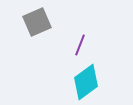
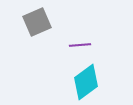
purple line: rotated 65 degrees clockwise
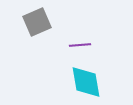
cyan diamond: rotated 63 degrees counterclockwise
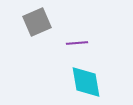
purple line: moved 3 px left, 2 px up
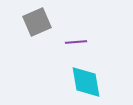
purple line: moved 1 px left, 1 px up
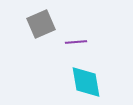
gray square: moved 4 px right, 2 px down
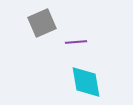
gray square: moved 1 px right, 1 px up
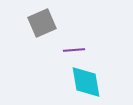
purple line: moved 2 px left, 8 px down
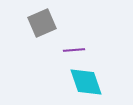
cyan diamond: rotated 9 degrees counterclockwise
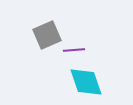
gray square: moved 5 px right, 12 px down
